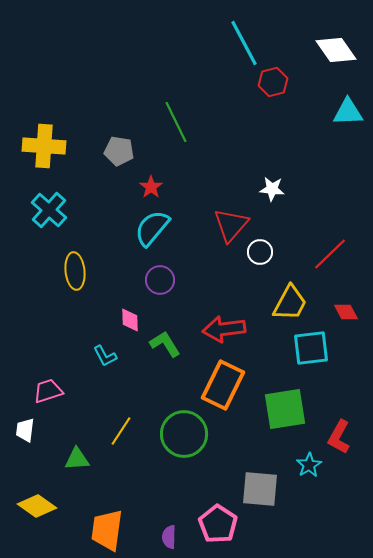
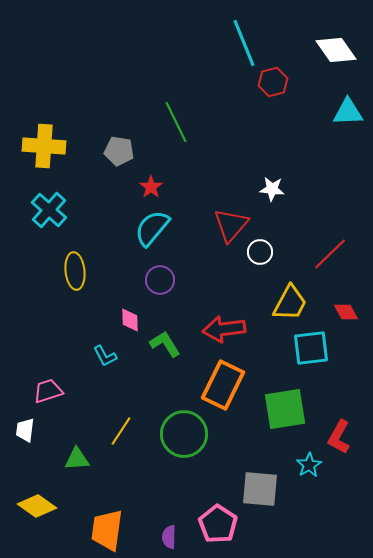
cyan line: rotated 6 degrees clockwise
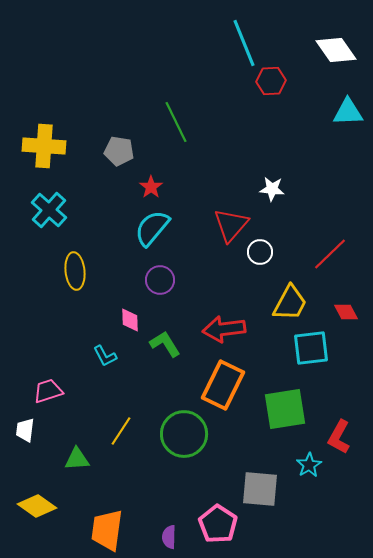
red hexagon: moved 2 px left, 1 px up; rotated 12 degrees clockwise
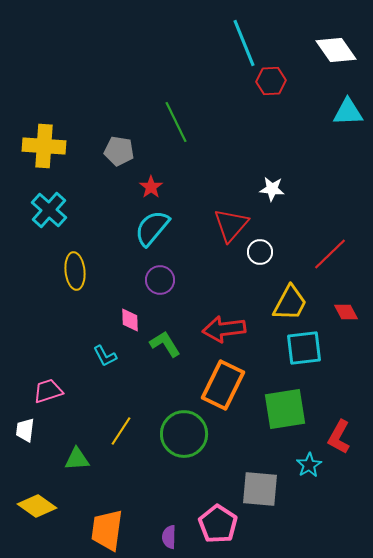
cyan square: moved 7 px left
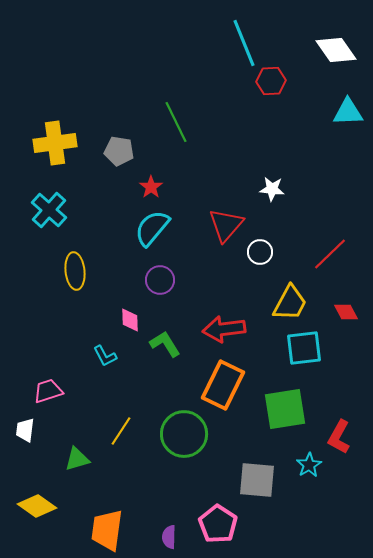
yellow cross: moved 11 px right, 3 px up; rotated 12 degrees counterclockwise
red triangle: moved 5 px left
green triangle: rotated 12 degrees counterclockwise
gray square: moved 3 px left, 9 px up
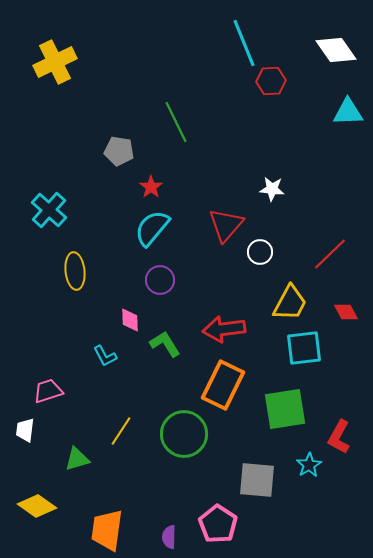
yellow cross: moved 81 px up; rotated 18 degrees counterclockwise
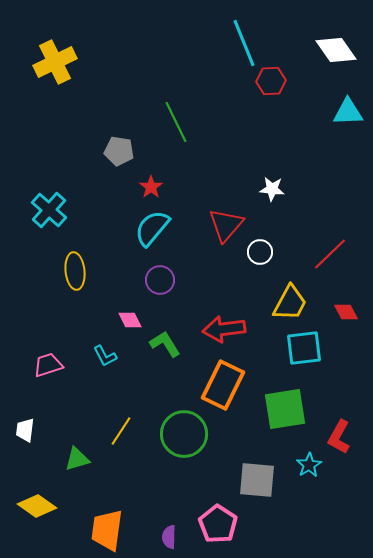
pink diamond: rotated 25 degrees counterclockwise
pink trapezoid: moved 26 px up
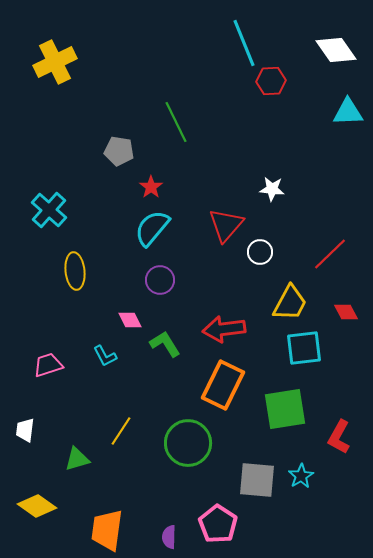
green circle: moved 4 px right, 9 px down
cyan star: moved 8 px left, 11 px down
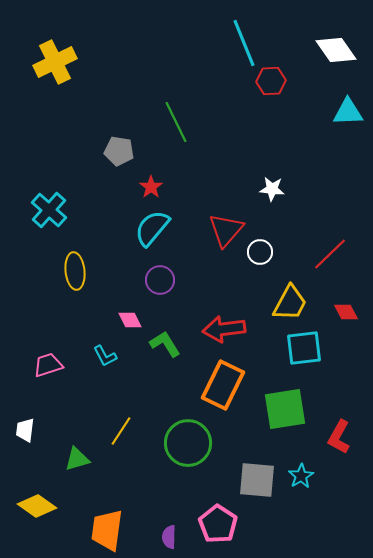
red triangle: moved 5 px down
